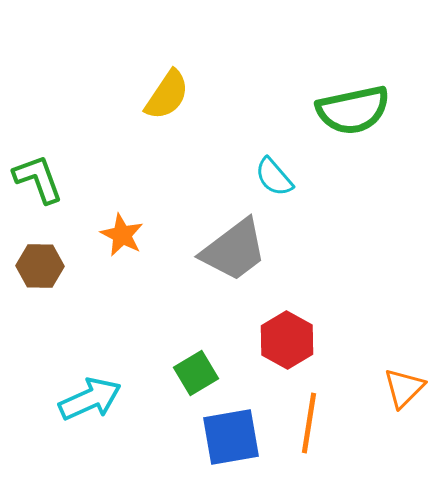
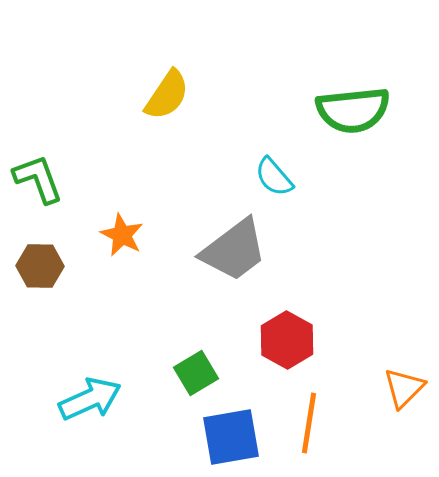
green semicircle: rotated 6 degrees clockwise
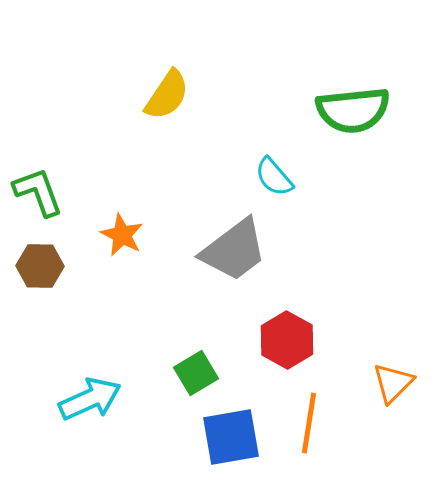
green L-shape: moved 13 px down
orange triangle: moved 11 px left, 5 px up
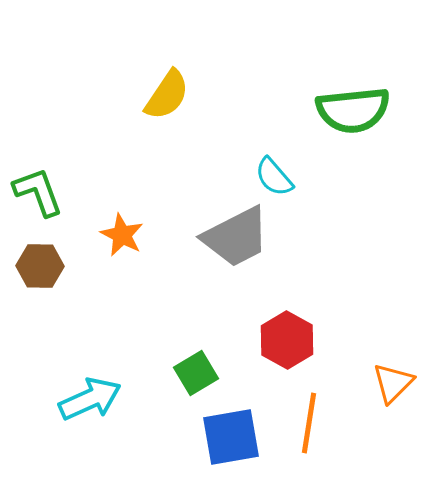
gray trapezoid: moved 2 px right, 13 px up; rotated 10 degrees clockwise
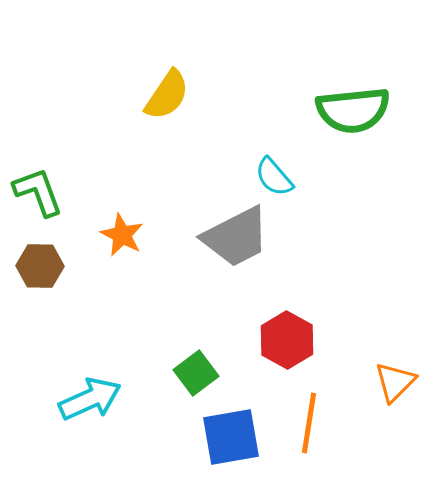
green square: rotated 6 degrees counterclockwise
orange triangle: moved 2 px right, 1 px up
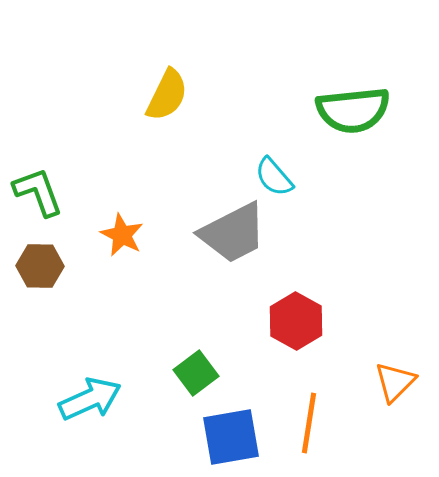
yellow semicircle: rotated 8 degrees counterclockwise
gray trapezoid: moved 3 px left, 4 px up
red hexagon: moved 9 px right, 19 px up
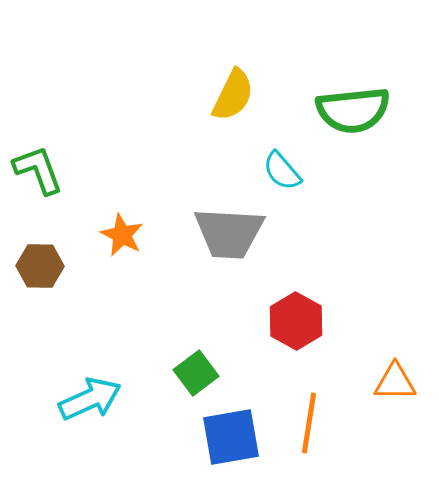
yellow semicircle: moved 66 px right
cyan semicircle: moved 8 px right, 6 px up
green L-shape: moved 22 px up
gray trapezoid: moved 4 px left; rotated 30 degrees clockwise
orange triangle: rotated 45 degrees clockwise
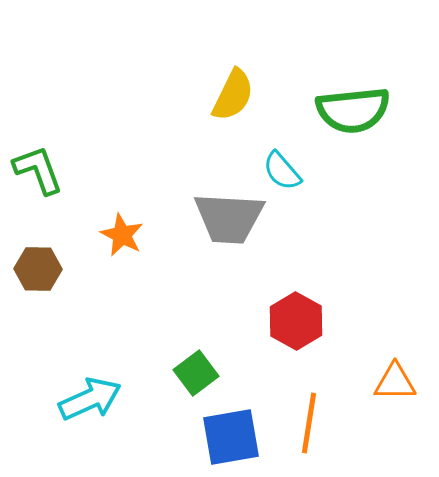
gray trapezoid: moved 15 px up
brown hexagon: moved 2 px left, 3 px down
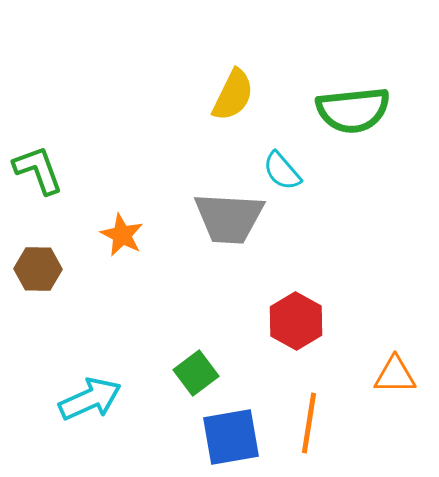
orange triangle: moved 7 px up
